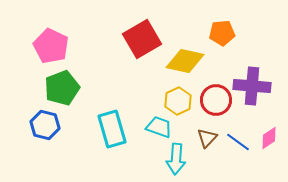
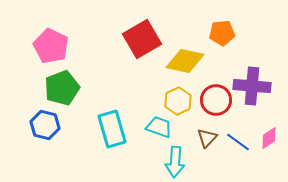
cyan arrow: moved 1 px left, 3 px down
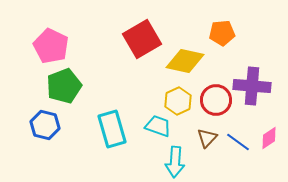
green pentagon: moved 2 px right, 2 px up
cyan trapezoid: moved 1 px left, 1 px up
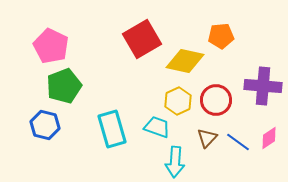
orange pentagon: moved 1 px left, 3 px down
purple cross: moved 11 px right
cyan trapezoid: moved 1 px left, 1 px down
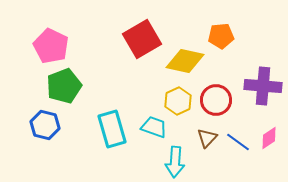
cyan trapezoid: moved 3 px left
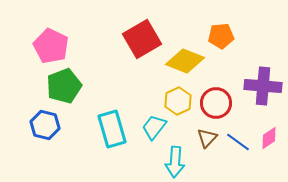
yellow diamond: rotated 9 degrees clockwise
red circle: moved 3 px down
cyan trapezoid: rotated 72 degrees counterclockwise
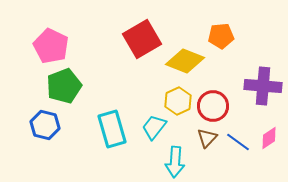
red circle: moved 3 px left, 3 px down
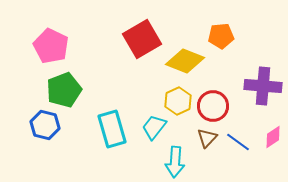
green pentagon: moved 4 px down
pink diamond: moved 4 px right, 1 px up
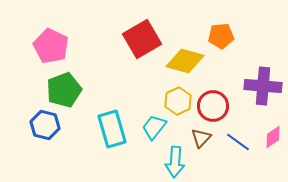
yellow diamond: rotated 6 degrees counterclockwise
brown triangle: moved 6 px left
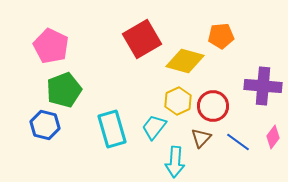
pink diamond: rotated 20 degrees counterclockwise
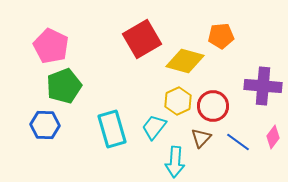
green pentagon: moved 4 px up
blue hexagon: rotated 12 degrees counterclockwise
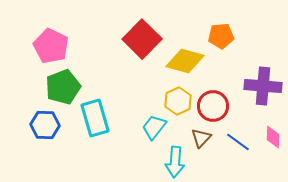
red square: rotated 15 degrees counterclockwise
green pentagon: moved 1 px left, 1 px down
cyan rectangle: moved 17 px left, 11 px up
pink diamond: rotated 35 degrees counterclockwise
